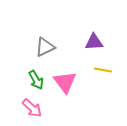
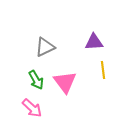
yellow line: rotated 72 degrees clockwise
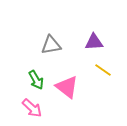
gray triangle: moved 6 px right, 2 px up; rotated 15 degrees clockwise
yellow line: rotated 48 degrees counterclockwise
pink triangle: moved 2 px right, 5 px down; rotated 15 degrees counterclockwise
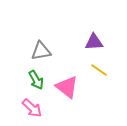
gray triangle: moved 10 px left, 6 px down
yellow line: moved 4 px left
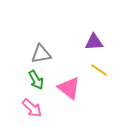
gray triangle: moved 3 px down
pink triangle: moved 2 px right, 1 px down
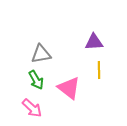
yellow line: rotated 54 degrees clockwise
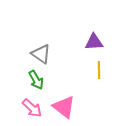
gray triangle: rotated 45 degrees clockwise
pink triangle: moved 5 px left, 19 px down
